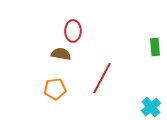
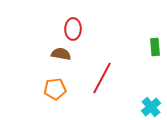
red ellipse: moved 2 px up
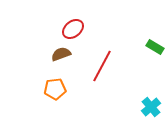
red ellipse: rotated 50 degrees clockwise
green rectangle: rotated 54 degrees counterclockwise
brown semicircle: rotated 30 degrees counterclockwise
red line: moved 12 px up
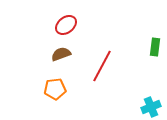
red ellipse: moved 7 px left, 4 px up
green rectangle: rotated 66 degrees clockwise
cyan cross: rotated 18 degrees clockwise
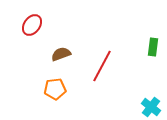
red ellipse: moved 34 px left; rotated 15 degrees counterclockwise
green rectangle: moved 2 px left
cyan cross: rotated 30 degrees counterclockwise
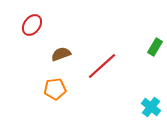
green rectangle: moved 2 px right; rotated 24 degrees clockwise
red line: rotated 20 degrees clockwise
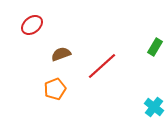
red ellipse: rotated 15 degrees clockwise
orange pentagon: rotated 15 degrees counterclockwise
cyan cross: moved 3 px right
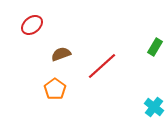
orange pentagon: rotated 15 degrees counterclockwise
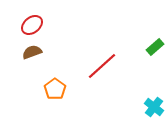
green rectangle: rotated 18 degrees clockwise
brown semicircle: moved 29 px left, 2 px up
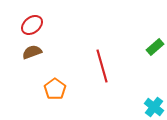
red line: rotated 64 degrees counterclockwise
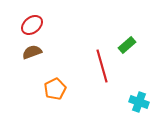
green rectangle: moved 28 px left, 2 px up
orange pentagon: rotated 10 degrees clockwise
cyan cross: moved 15 px left, 5 px up; rotated 18 degrees counterclockwise
